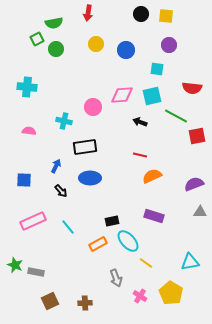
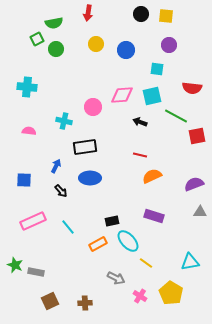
gray arrow at (116, 278): rotated 42 degrees counterclockwise
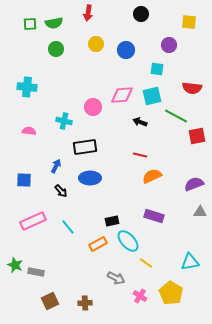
yellow square at (166, 16): moved 23 px right, 6 px down
green square at (37, 39): moved 7 px left, 15 px up; rotated 24 degrees clockwise
